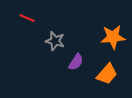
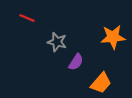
gray star: moved 2 px right, 1 px down
orange trapezoid: moved 6 px left, 9 px down
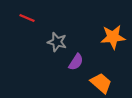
orange trapezoid: rotated 90 degrees counterclockwise
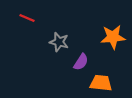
gray star: moved 2 px right
purple semicircle: moved 5 px right
orange trapezoid: rotated 35 degrees counterclockwise
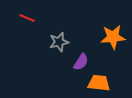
gray star: rotated 30 degrees counterclockwise
orange trapezoid: moved 2 px left
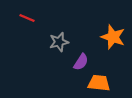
orange star: rotated 25 degrees clockwise
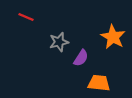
red line: moved 1 px left, 1 px up
orange star: rotated 10 degrees clockwise
purple semicircle: moved 4 px up
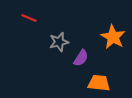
red line: moved 3 px right, 1 px down
